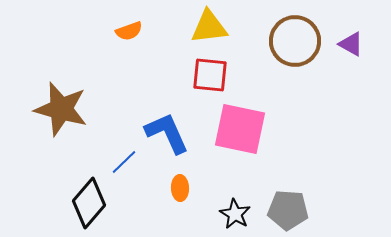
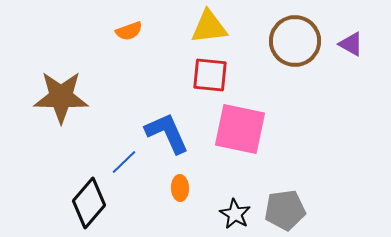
brown star: moved 12 px up; rotated 14 degrees counterclockwise
gray pentagon: moved 3 px left; rotated 12 degrees counterclockwise
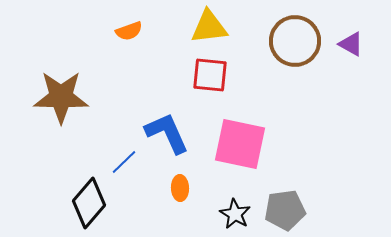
pink square: moved 15 px down
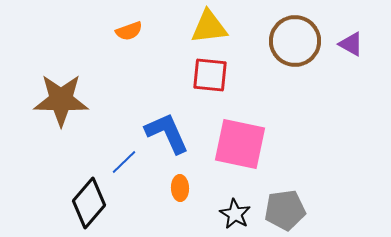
brown star: moved 3 px down
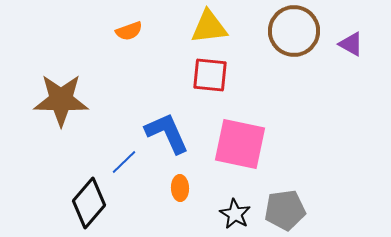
brown circle: moved 1 px left, 10 px up
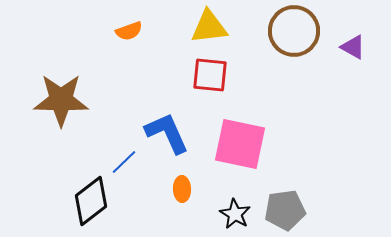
purple triangle: moved 2 px right, 3 px down
orange ellipse: moved 2 px right, 1 px down
black diamond: moved 2 px right, 2 px up; rotated 12 degrees clockwise
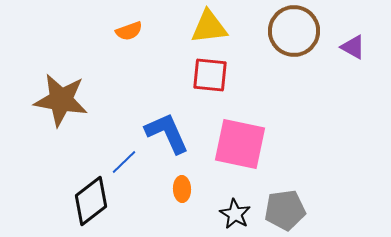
brown star: rotated 8 degrees clockwise
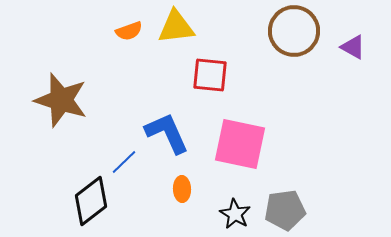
yellow triangle: moved 33 px left
brown star: rotated 8 degrees clockwise
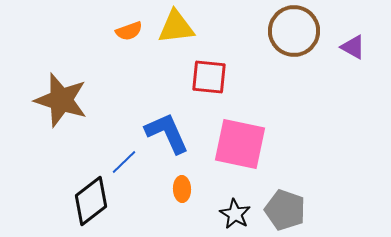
red square: moved 1 px left, 2 px down
gray pentagon: rotated 27 degrees clockwise
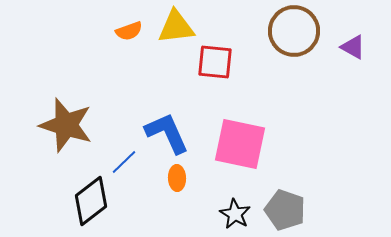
red square: moved 6 px right, 15 px up
brown star: moved 5 px right, 25 px down
orange ellipse: moved 5 px left, 11 px up
